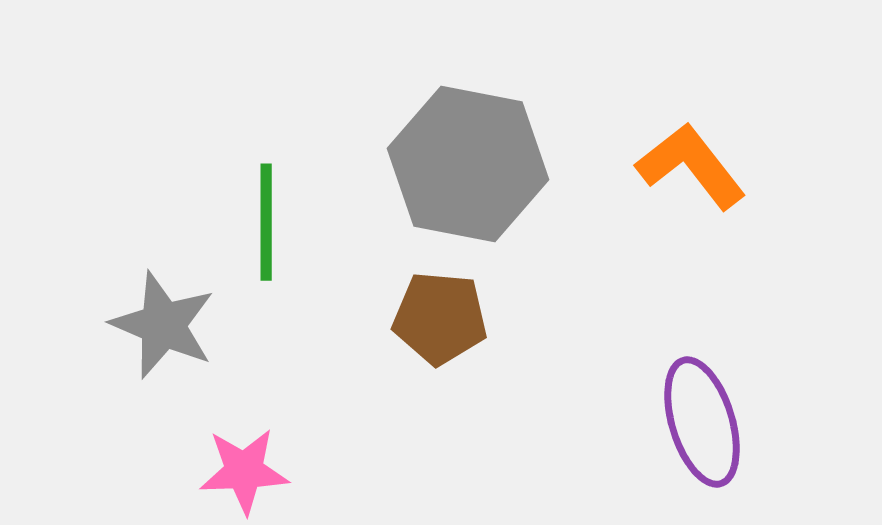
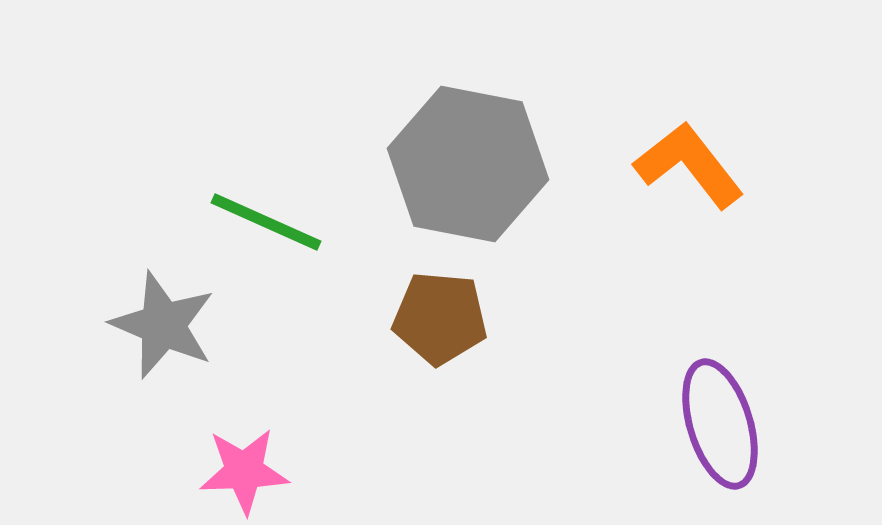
orange L-shape: moved 2 px left, 1 px up
green line: rotated 66 degrees counterclockwise
purple ellipse: moved 18 px right, 2 px down
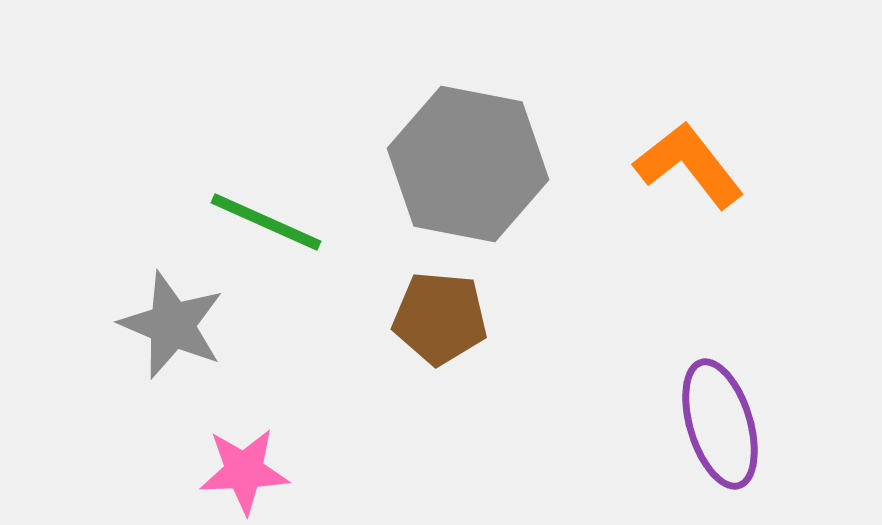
gray star: moved 9 px right
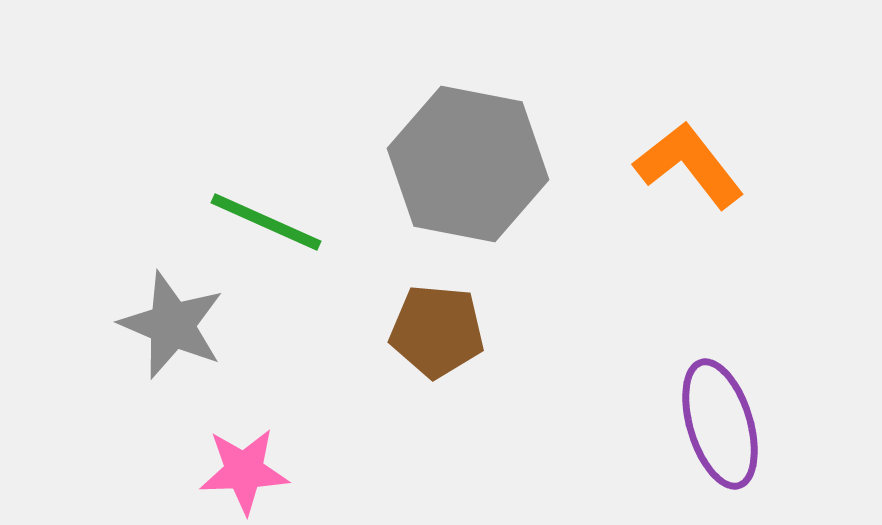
brown pentagon: moved 3 px left, 13 px down
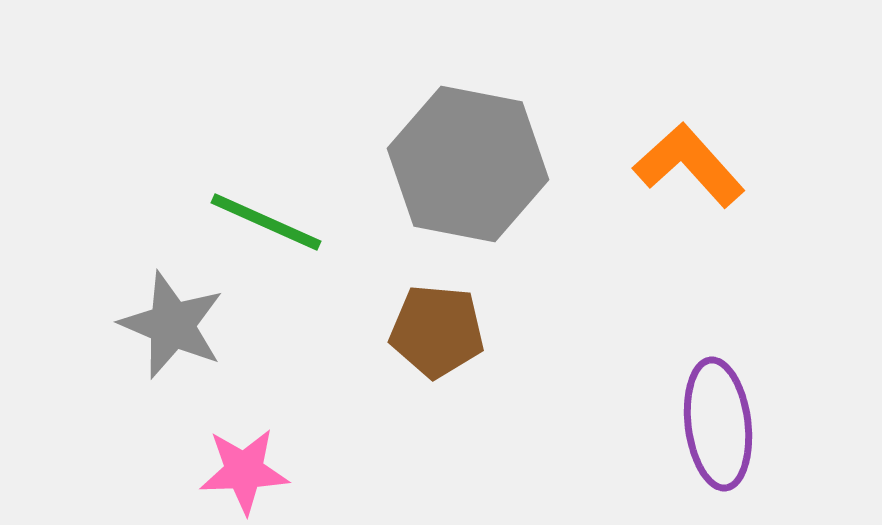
orange L-shape: rotated 4 degrees counterclockwise
purple ellipse: moved 2 px left; rotated 10 degrees clockwise
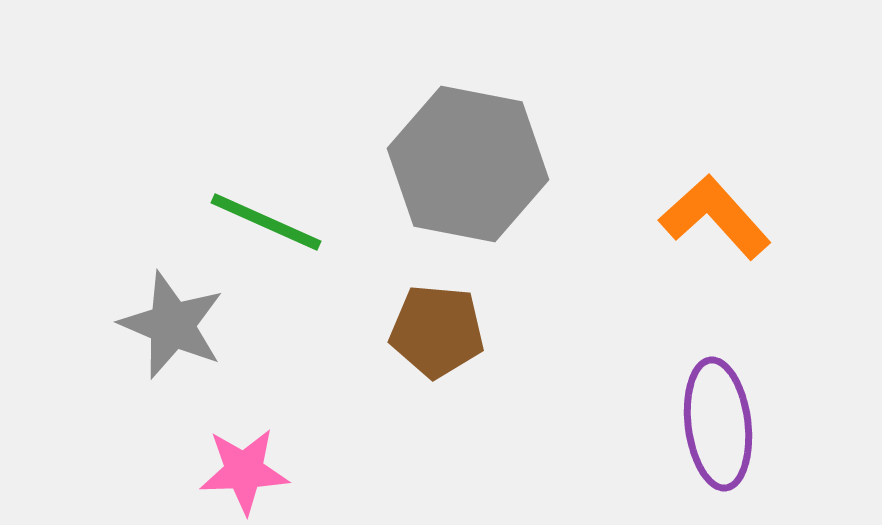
orange L-shape: moved 26 px right, 52 px down
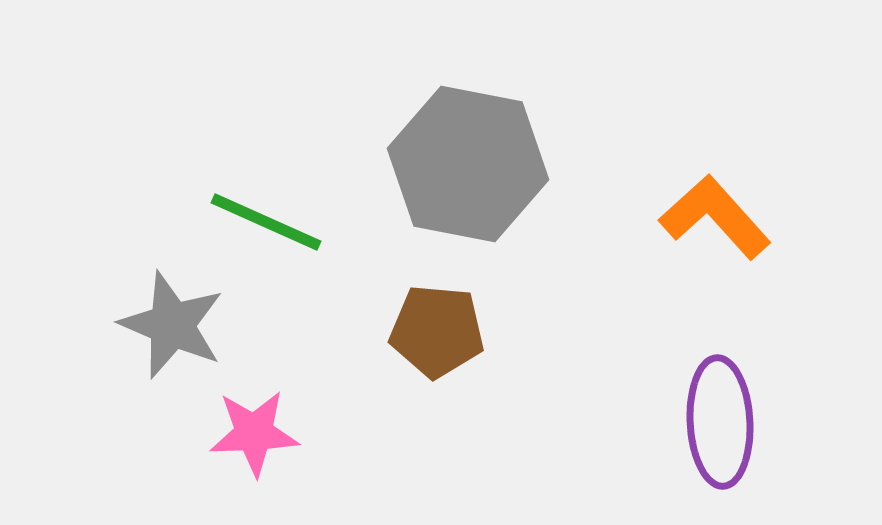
purple ellipse: moved 2 px right, 2 px up; rotated 4 degrees clockwise
pink star: moved 10 px right, 38 px up
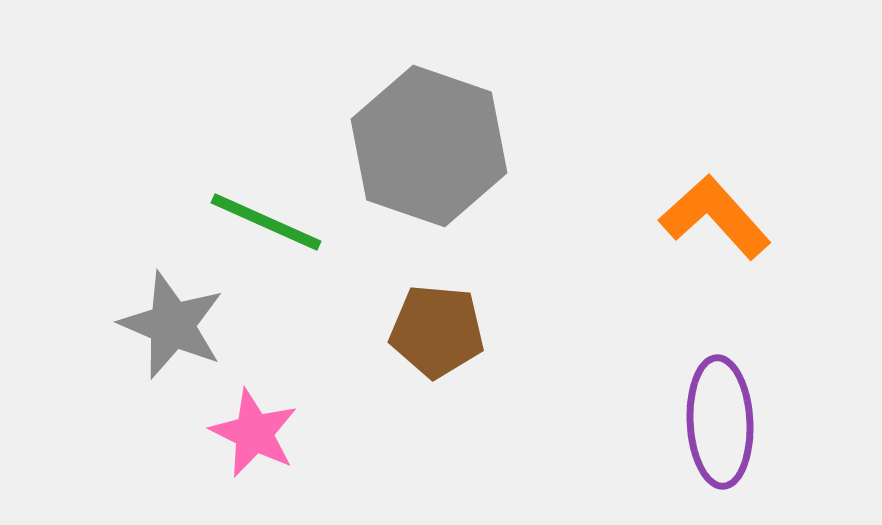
gray hexagon: moved 39 px left, 18 px up; rotated 8 degrees clockwise
pink star: rotated 28 degrees clockwise
